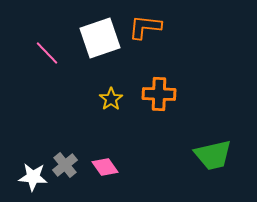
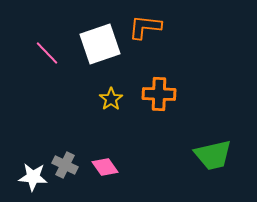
white square: moved 6 px down
gray cross: rotated 25 degrees counterclockwise
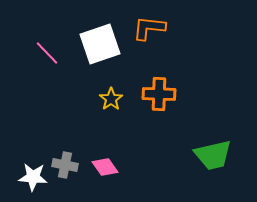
orange L-shape: moved 4 px right, 1 px down
gray cross: rotated 15 degrees counterclockwise
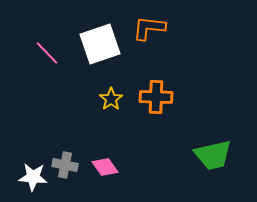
orange cross: moved 3 px left, 3 px down
